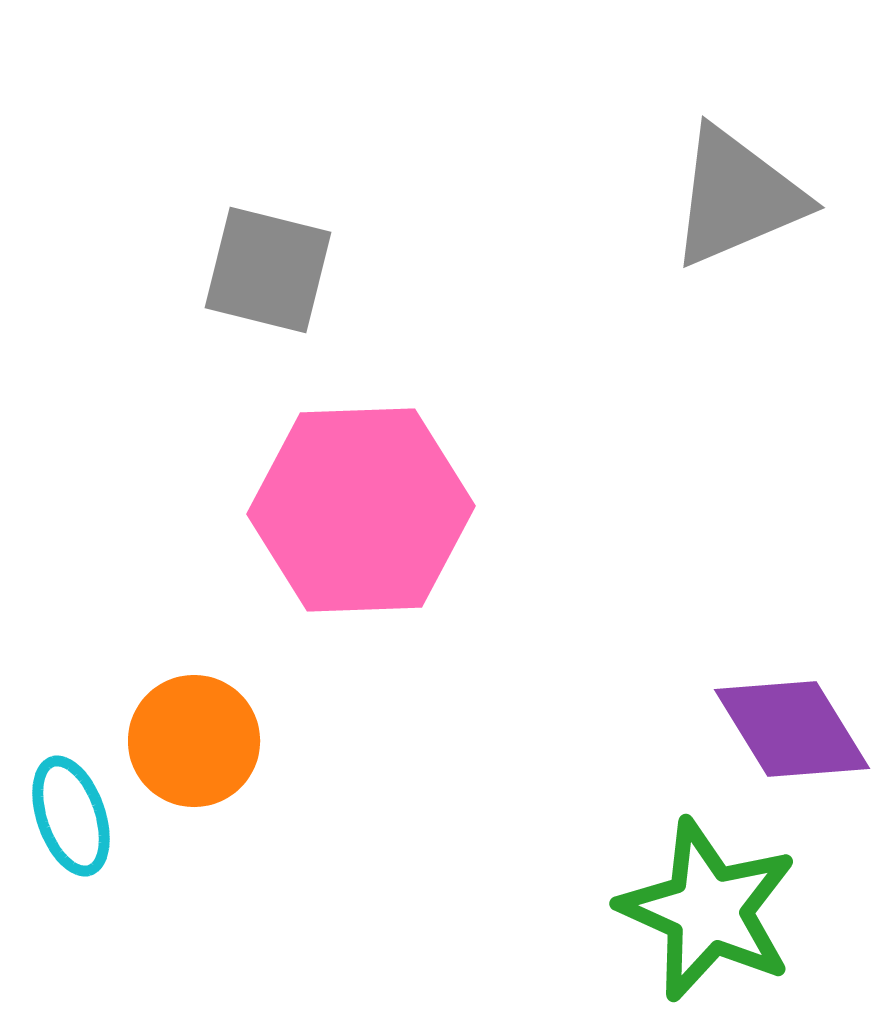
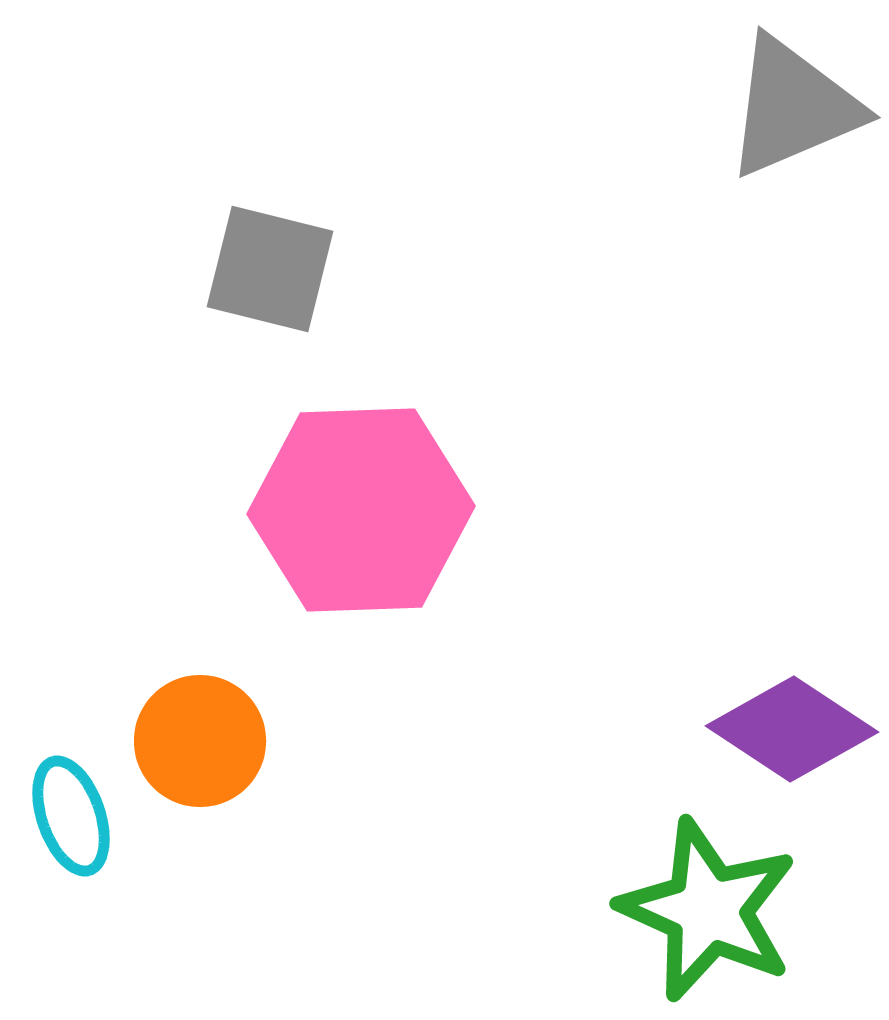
gray triangle: moved 56 px right, 90 px up
gray square: moved 2 px right, 1 px up
purple diamond: rotated 25 degrees counterclockwise
orange circle: moved 6 px right
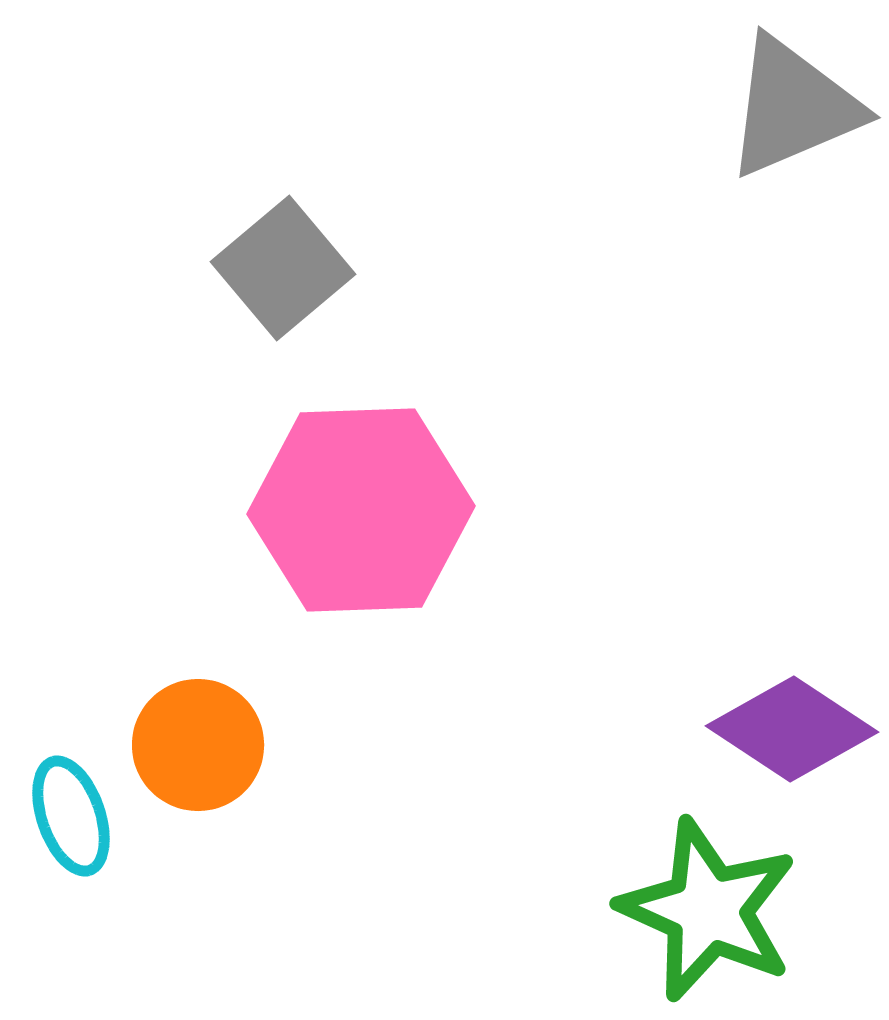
gray square: moved 13 px right, 1 px up; rotated 36 degrees clockwise
orange circle: moved 2 px left, 4 px down
